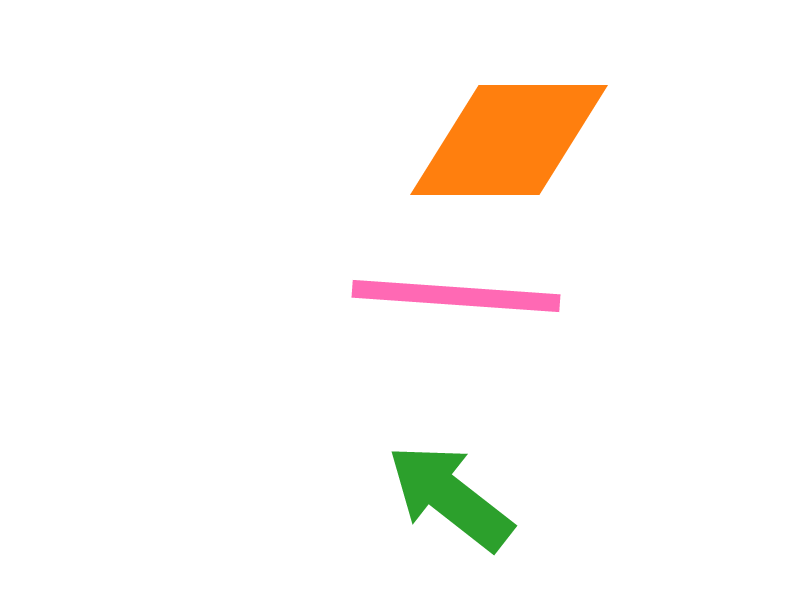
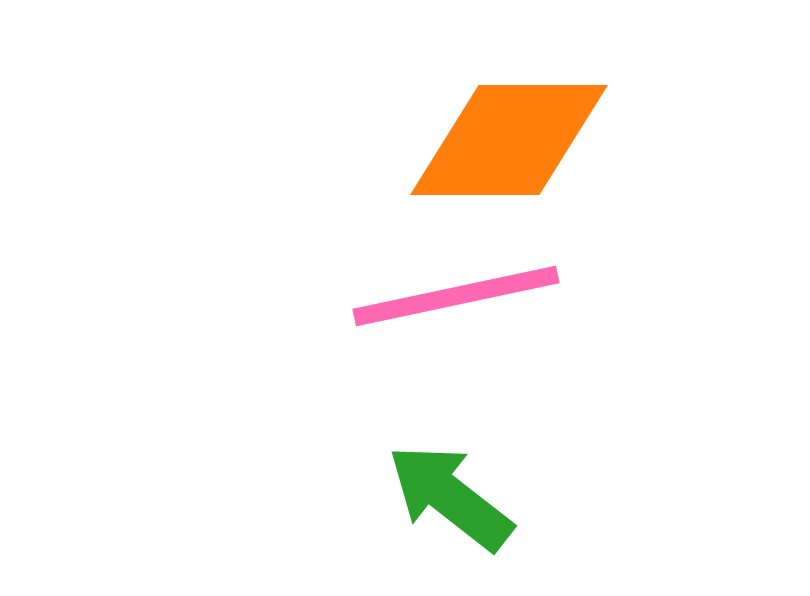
pink line: rotated 16 degrees counterclockwise
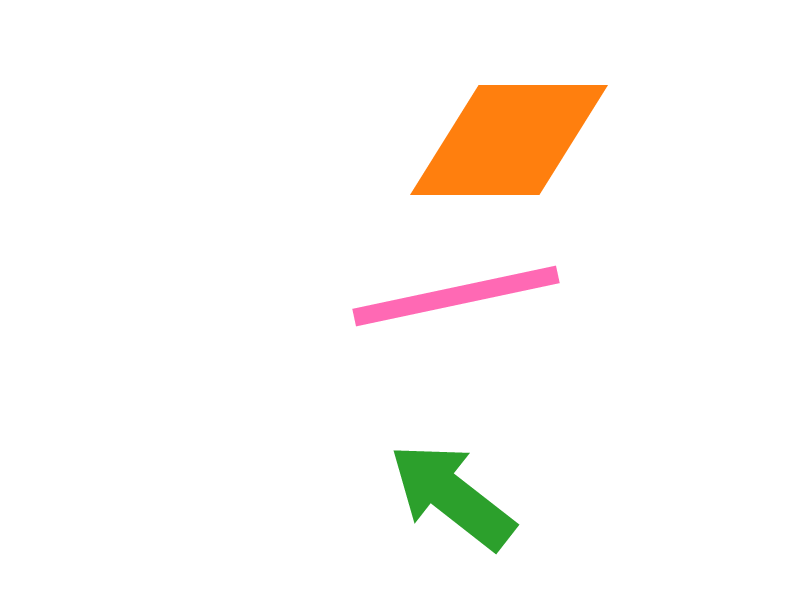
green arrow: moved 2 px right, 1 px up
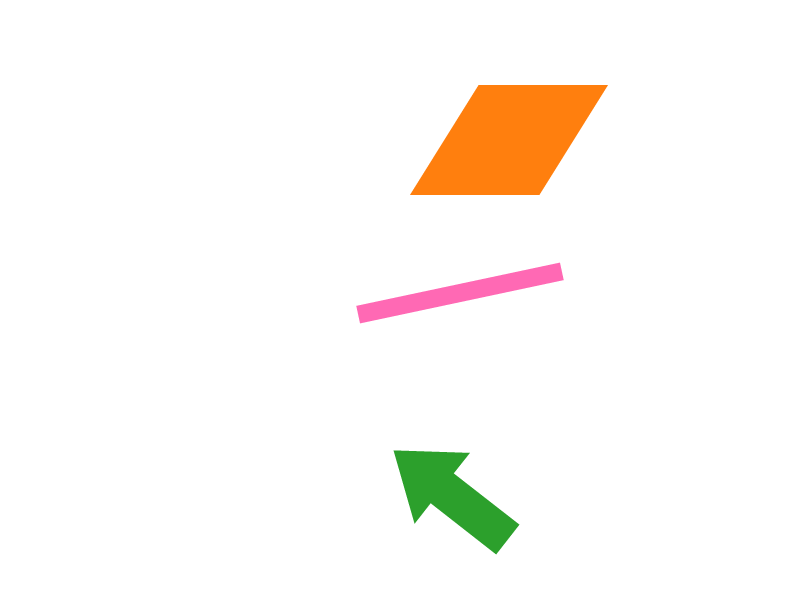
pink line: moved 4 px right, 3 px up
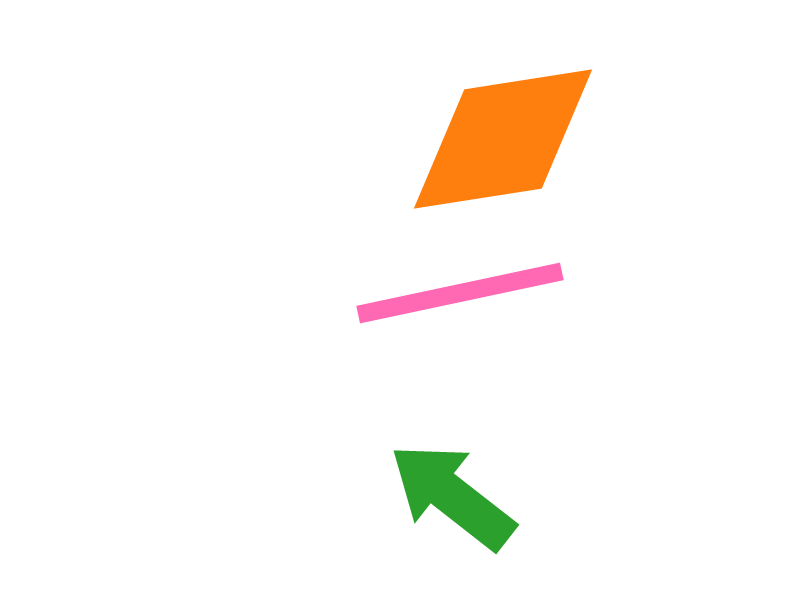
orange diamond: moved 6 px left, 1 px up; rotated 9 degrees counterclockwise
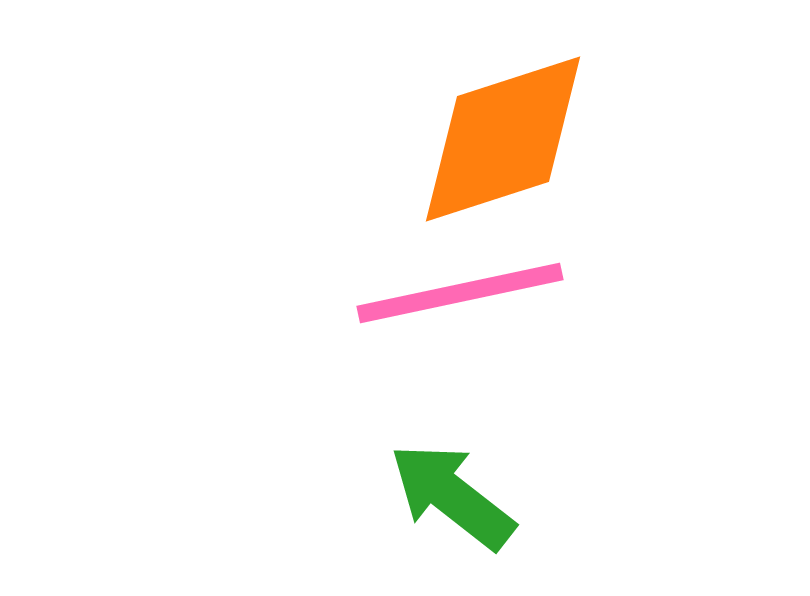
orange diamond: rotated 9 degrees counterclockwise
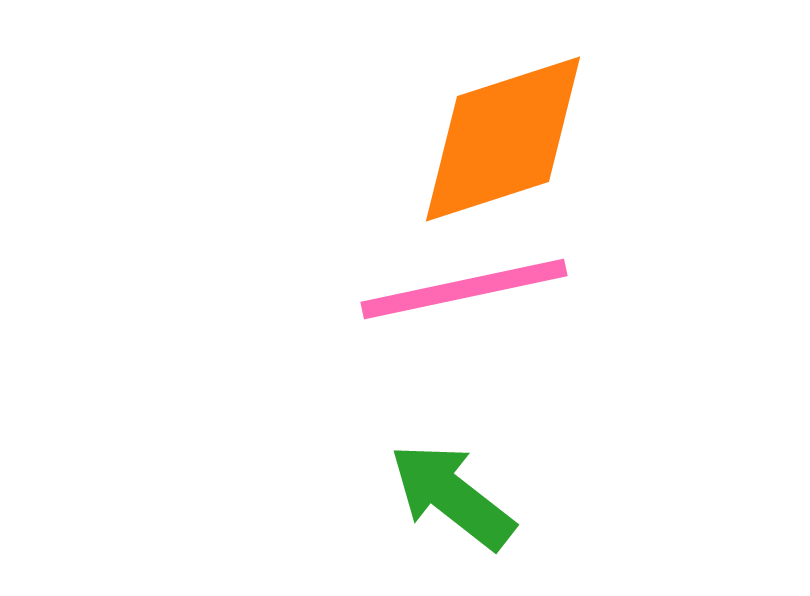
pink line: moved 4 px right, 4 px up
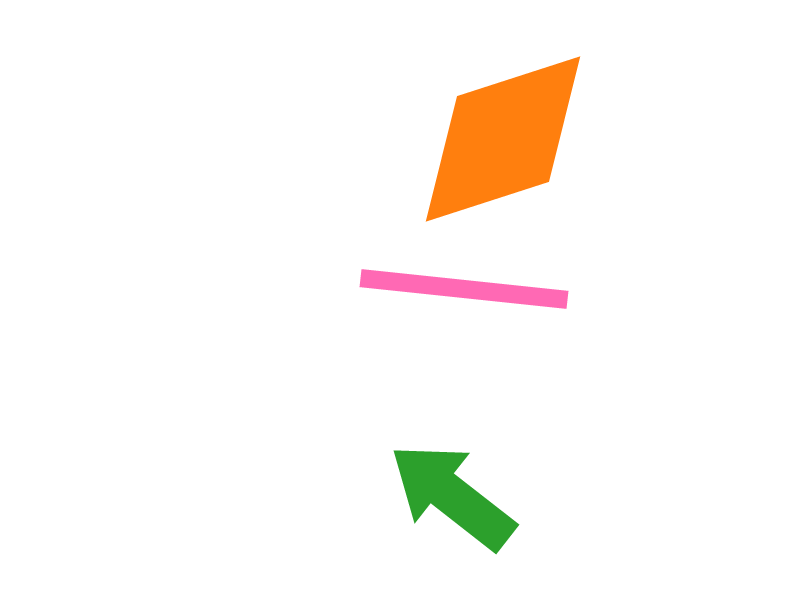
pink line: rotated 18 degrees clockwise
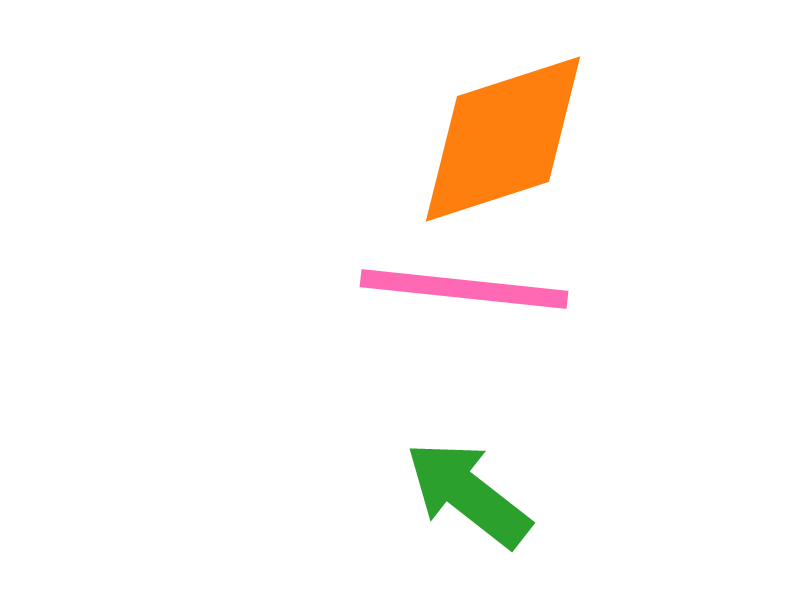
green arrow: moved 16 px right, 2 px up
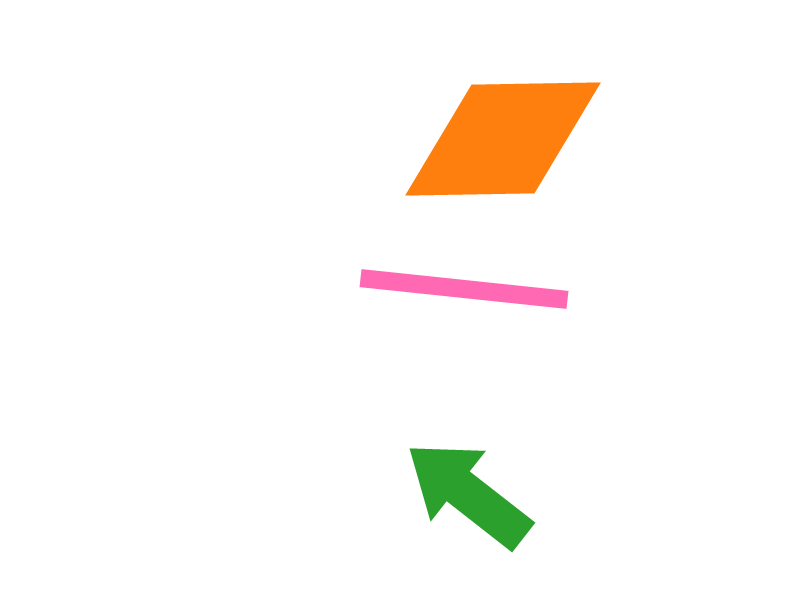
orange diamond: rotated 17 degrees clockwise
